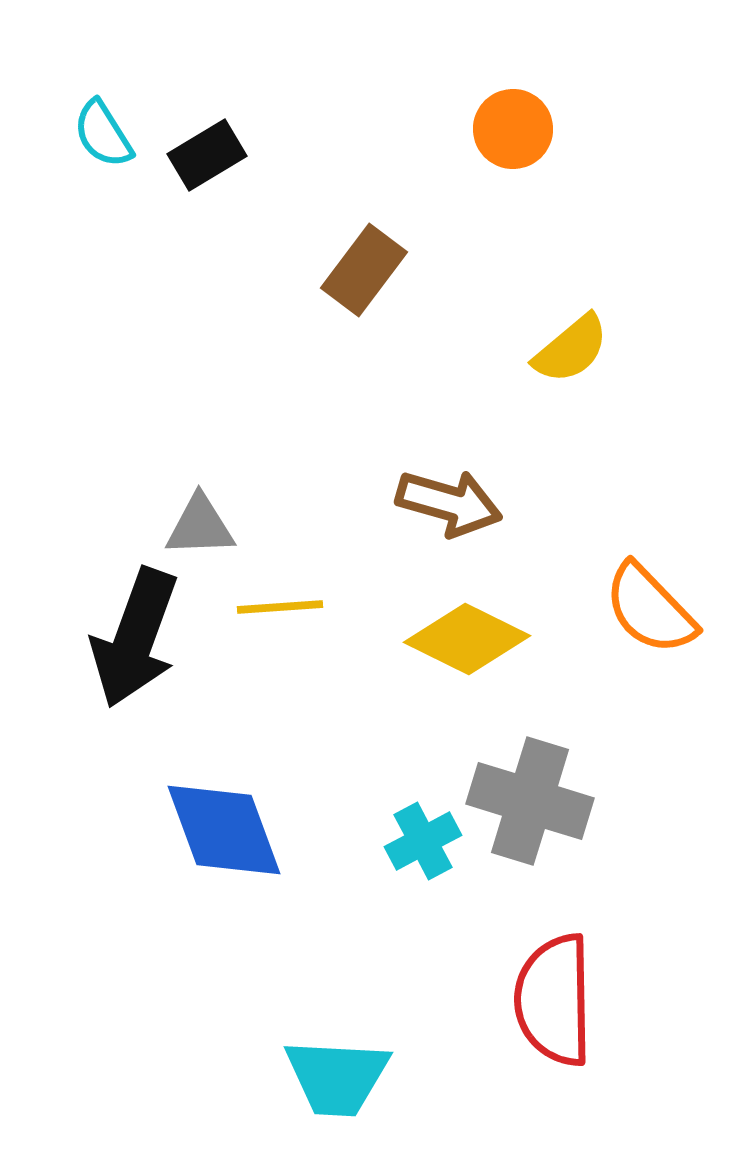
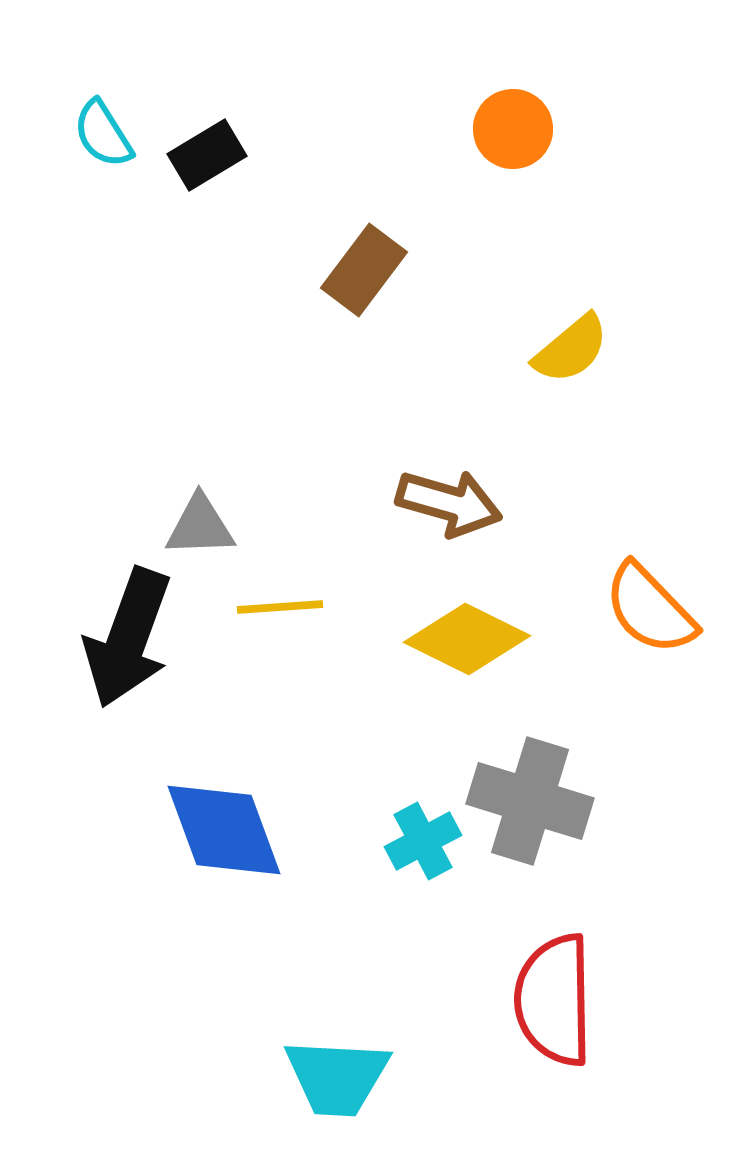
black arrow: moved 7 px left
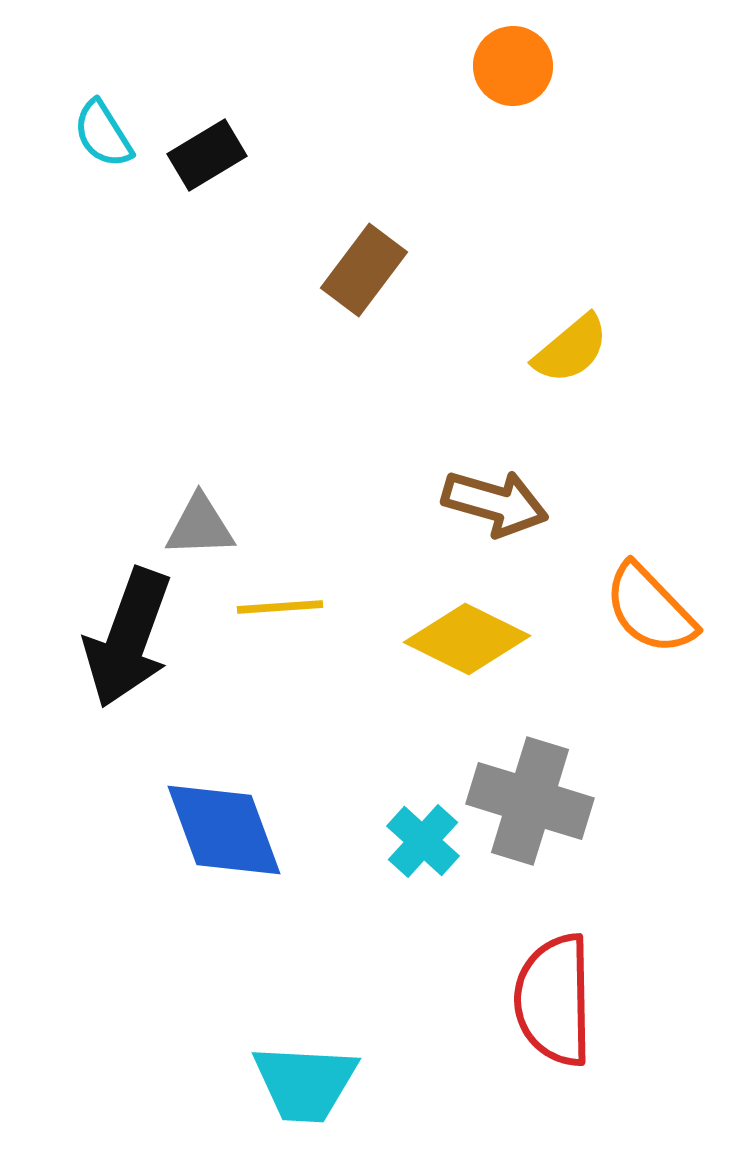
orange circle: moved 63 px up
brown arrow: moved 46 px right
cyan cross: rotated 20 degrees counterclockwise
cyan trapezoid: moved 32 px left, 6 px down
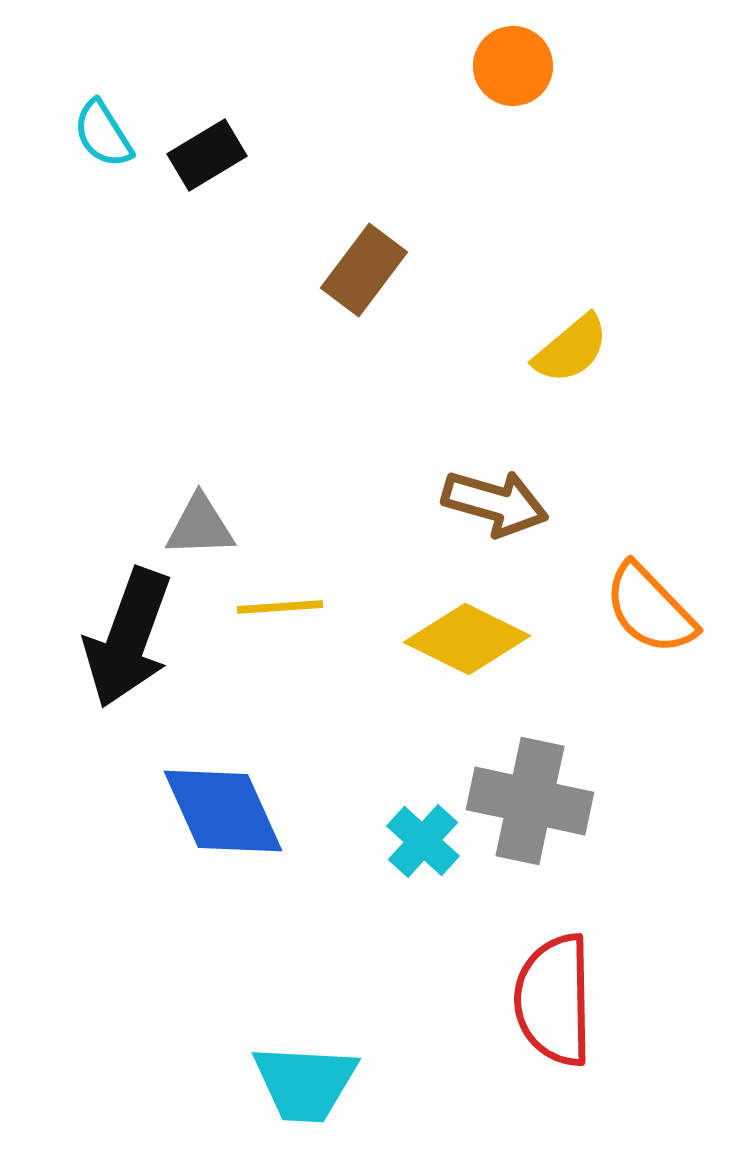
gray cross: rotated 5 degrees counterclockwise
blue diamond: moved 1 px left, 19 px up; rotated 4 degrees counterclockwise
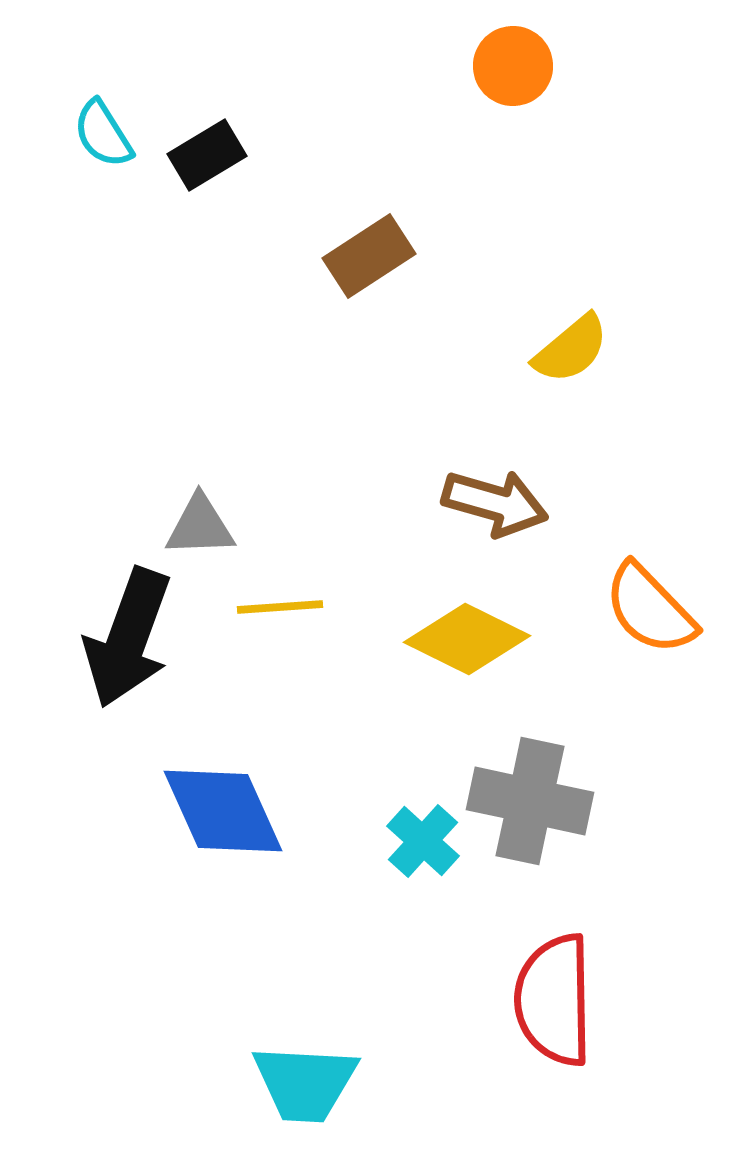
brown rectangle: moved 5 px right, 14 px up; rotated 20 degrees clockwise
